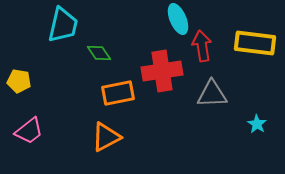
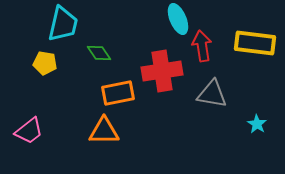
cyan trapezoid: moved 1 px up
yellow pentagon: moved 26 px right, 18 px up
gray triangle: rotated 12 degrees clockwise
orange triangle: moved 2 px left, 6 px up; rotated 28 degrees clockwise
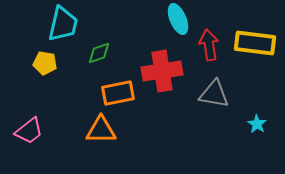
red arrow: moved 7 px right, 1 px up
green diamond: rotated 75 degrees counterclockwise
gray triangle: moved 2 px right
orange triangle: moved 3 px left, 1 px up
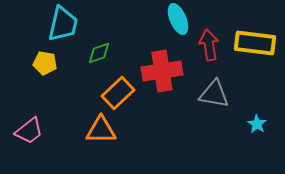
orange rectangle: rotated 32 degrees counterclockwise
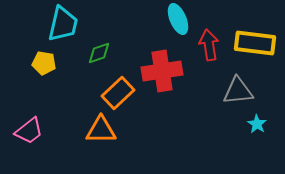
yellow pentagon: moved 1 px left
gray triangle: moved 24 px right, 3 px up; rotated 16 degrees counterclockwise
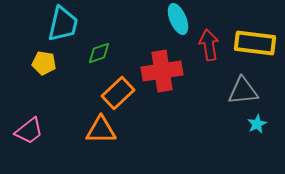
gray triangle: moved 5 px right
cyan star: rotated 12 degrees clockwise
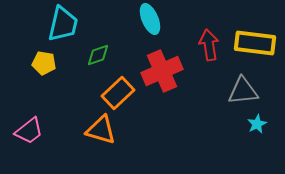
cyan ellipse: moved 28 px left
green diamond: moved 1 px left, 2 px down
red cross: rotated 15 degrees counterclockwise
orange triangle: rotated 16 degrees clockwise
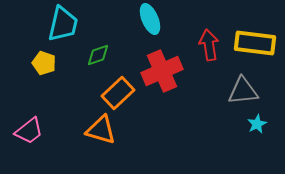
yellow pentagon: rotated 10 degrees clockwise
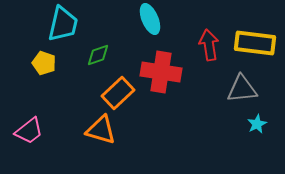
red cross: moved 1 px left, 1 px down; rotated 33 degrees clockwise
gray triangle: moved 1 px left, 2 px up
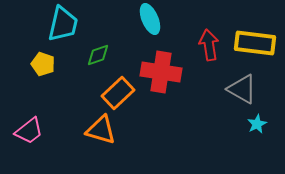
yellow pentagon: moved 1 px left, 1 px down
gray triangle: rotated 36 degrees clockwise
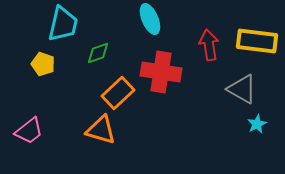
yellow rectangle: moved 2 px right, 2 px up
green diamond: moved 2 px up
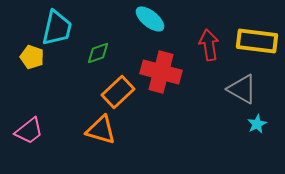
cyan ellipse: rotated 28 degrees counterclockwise
cyan trapezoid: moved 6 px left, 4 px down
yellow pentagon: moved 11 px left, 7 px up
red cross: rotated 6 degrees clockwise
orange rectangle: moved 1 px up
